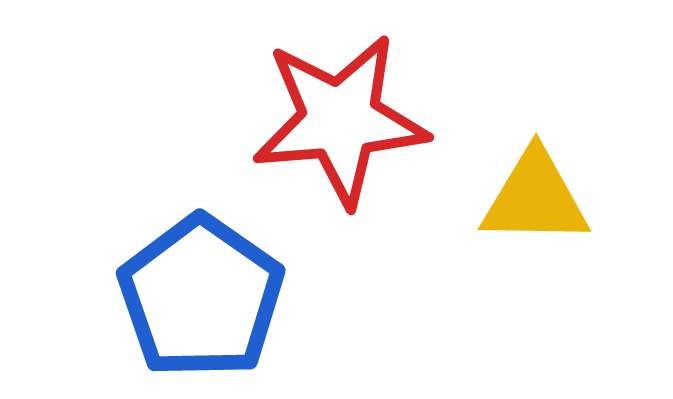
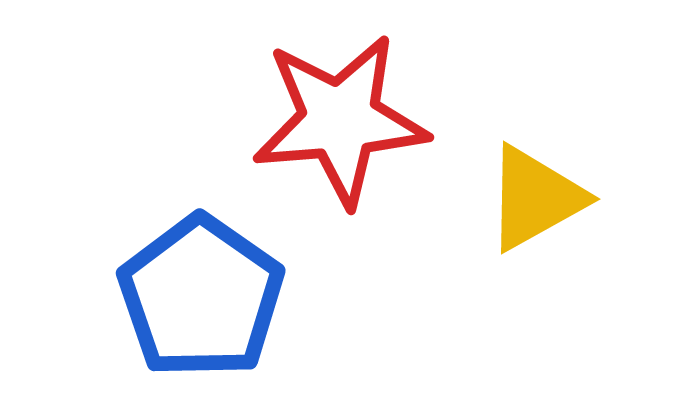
yellow triangle: rotated 30 degrees counterclockwise
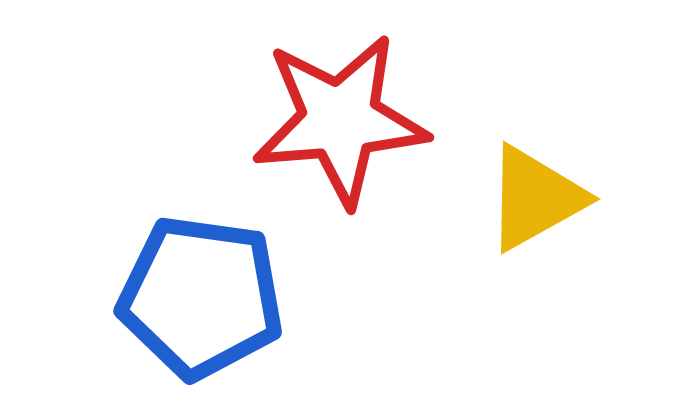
blue pentagon: rotated 27 degrees counterclockwise
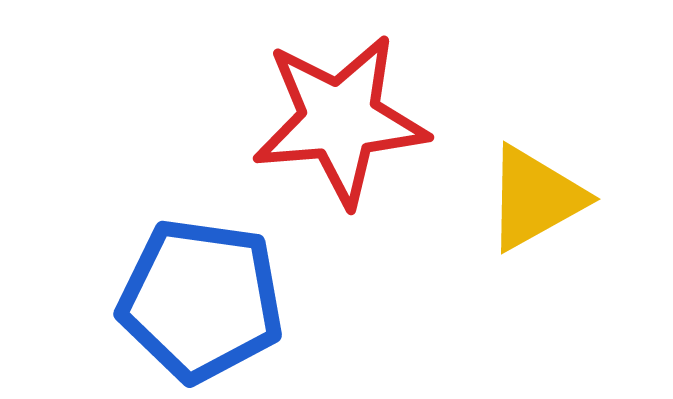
blue pentagon: moved 3 px down
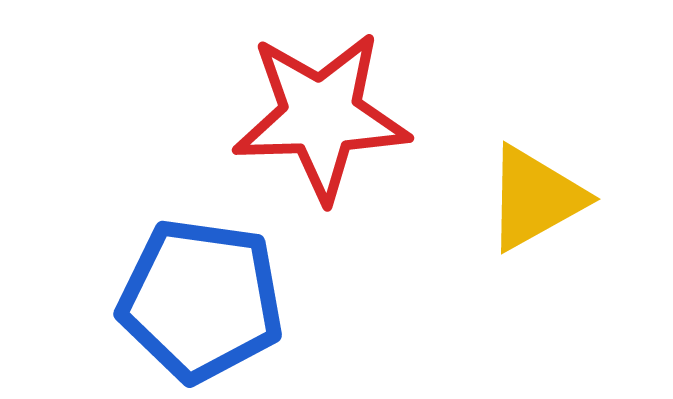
red star: moved 19 px left, 4 px up; rotated 3 degrees clockwise
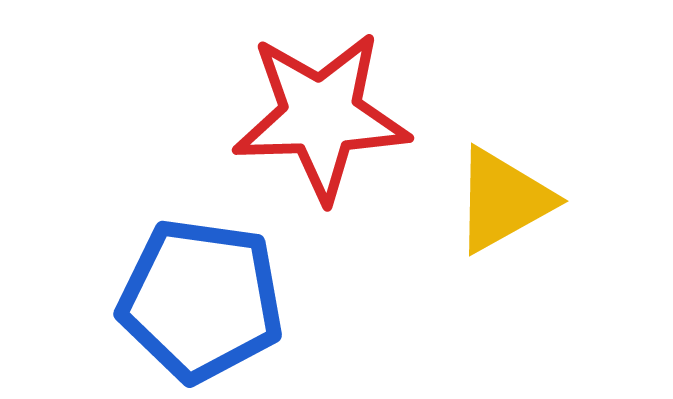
yellow triangle: moved 32 px left, 2 px down
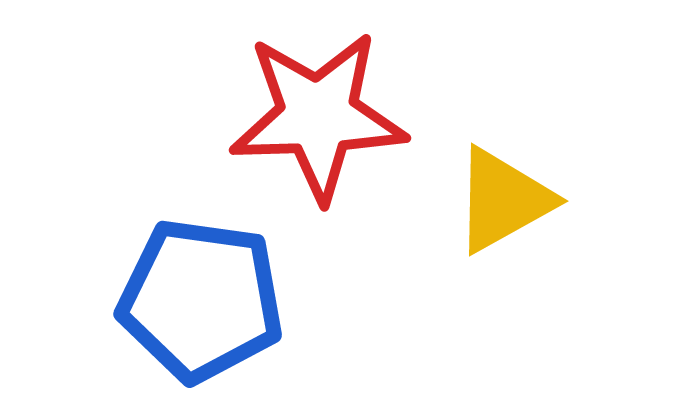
red star: moved 3 px left
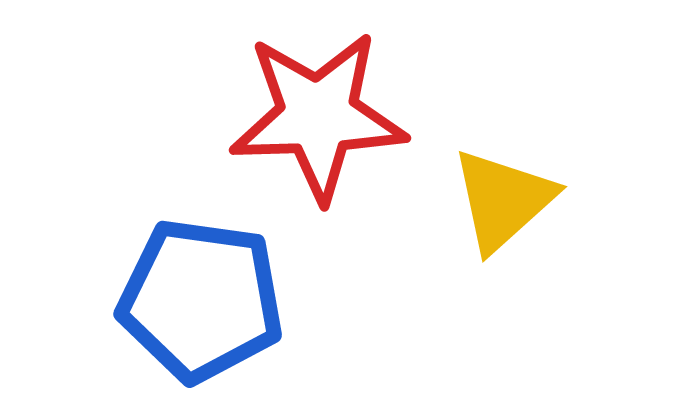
yellow triangle: rotated 13 degrees counterclockwise
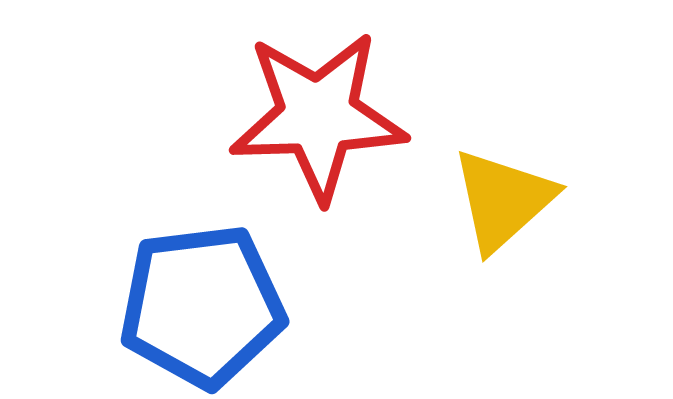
blue pentagon: moved 1 px right, 6 px down; rotated 15 degrees counterclockwise
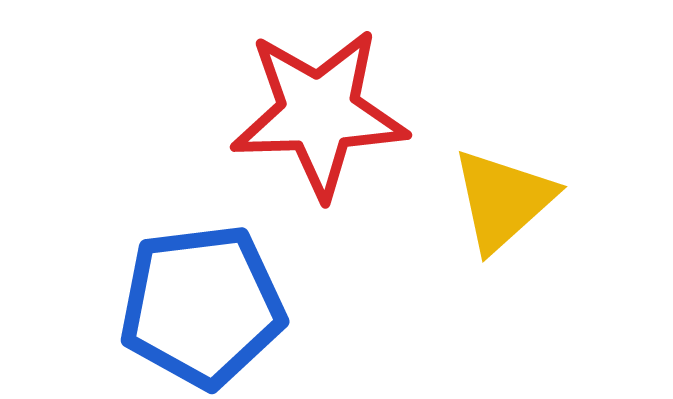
red star: moved 1 px right, 3 px up
